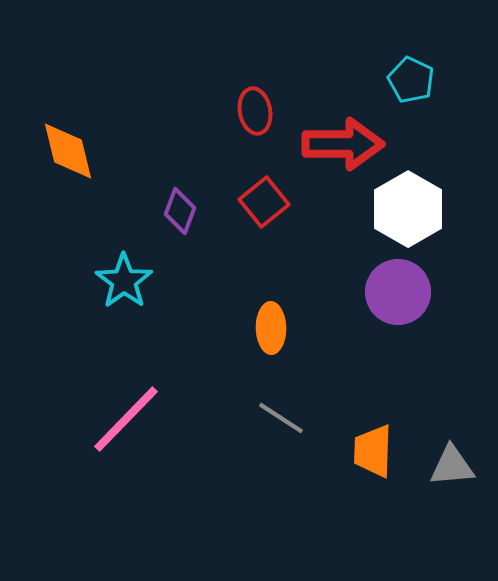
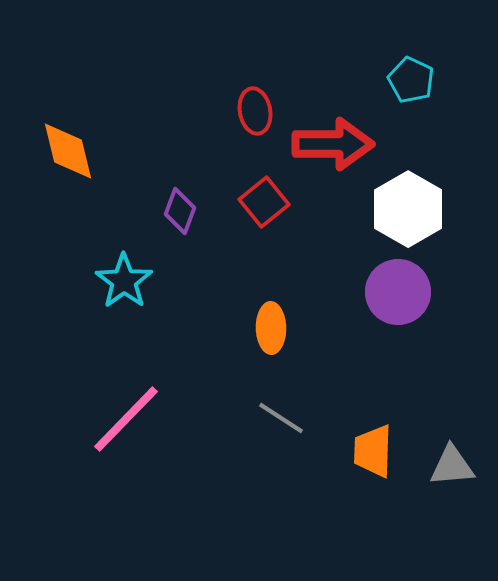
red arrow: moved 10 px left
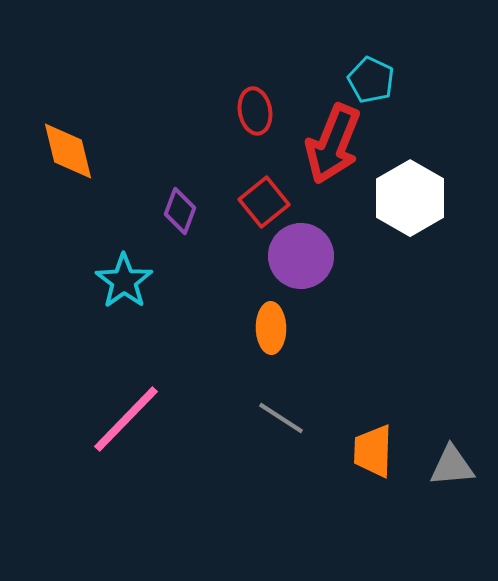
cyan pentagon: moved 40 px left
red arrow: rotated 112 degrees clockwise
white hexagon: moved 2 px right, 11 px up
purple circle: moved 97 px left, 36 px up
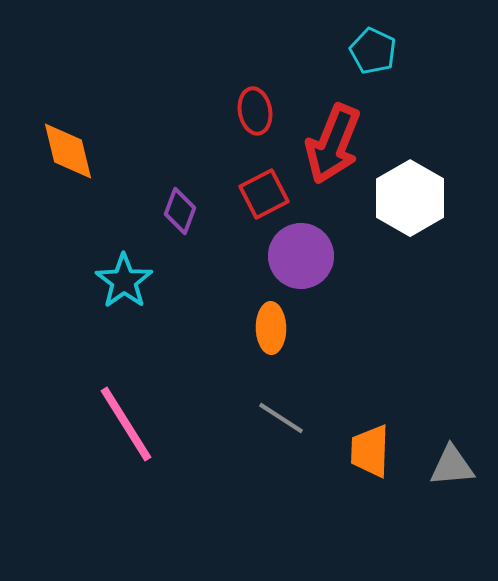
cyan pentagon: moved 2 px right, 29 px up
red square: moved 8 px up; rotated 12 degrees clockwise
pink line: moved 5 px down; rotated 76 degrees counterclockwise
orange trapezoid: moved 3 px left
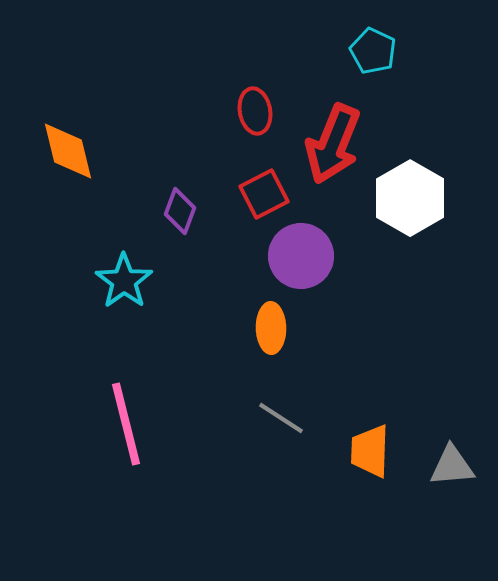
pink line: rotated 18 degrees clockwise
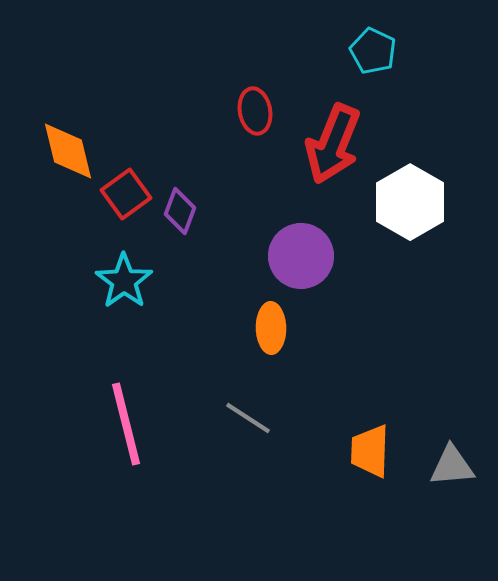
red square: moved 138 px left; rotated 9 degrees counterclockwise
white hexagon: moved 4 px down
gray line: moved 33 px left
